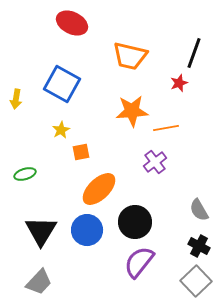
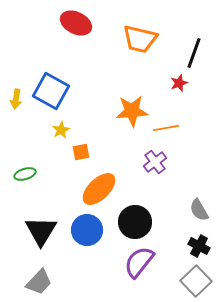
red ellipse: moved 4 px right
orange trapezoid: moved 10 px right, 17 px up
blue square: moved 11 px left, 7 px down
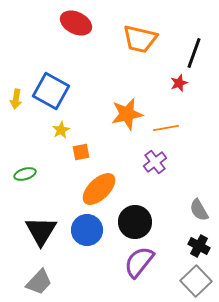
orange star: moved 5 px left, 3 px down; rotated 8 degrees counterclockwise
